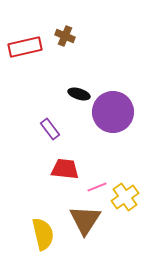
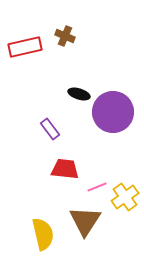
brown triangle: moved 1 px down
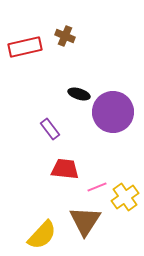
yellow semicircle: moved 1 px left, 1 px down; rotated 56 degrees clockwise
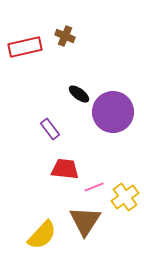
black ellipse: rotated 20 degrees clockwise
pink line: moved 3 px left
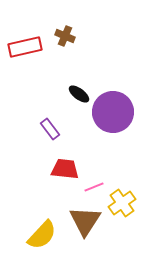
yellow cross: moved 3 px left, 6 px down
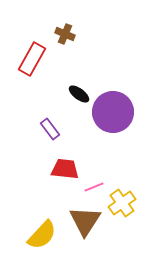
brown cross: moved 2 px up
red rectangle: moved 7 px right, 12 px down; rotated 48 degrees counterclockwise
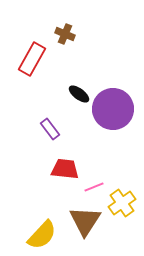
purple circle: moved 3 px up
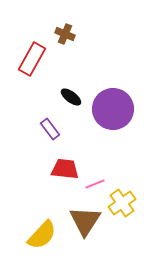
black ellipse: moved 8 px left, 3 px down
pink line: moved 1 px right, 3 px up
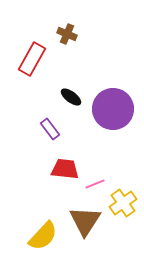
brown cross: moved 2 px right
yellow cross: moved 1 px right
yellow semicircle: moved 1 px right, 1 px down
